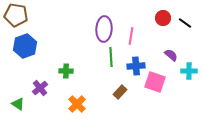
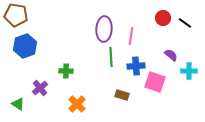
brown rectangle: moved 2 px right, 3 px down; rotated 64 degrees clockwise
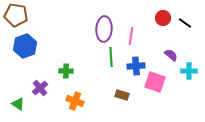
orange cross: moved 2 px left, 3 px up; rotated 24 degrees counterclockwise
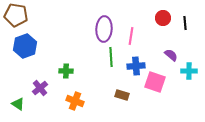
black line: rotated 48 degrees clockwise
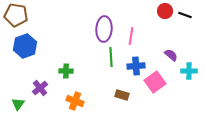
red circle: moved 2 px right, 7 px up
black line: moved 8 px up; rotated 64 degrees counterclockwise
pink square: rotated 35 degrees clockwise
green triangle: rotated 32 degrees clockwise
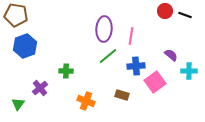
green line: moved 3 px left, 1 px up; rotated 54 degrees clockwise
orange cross: moved 11 px right
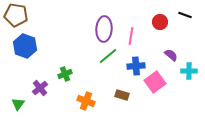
red circle: moved 5 px left, 11 px down
blue hexagon: rotated 20 degrees counterclockwise
green cross: moved 1 px left, 3 px down; rotated 24 degrees counterclockwise
